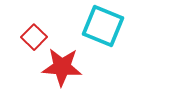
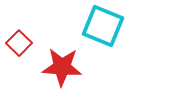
red square: moved 15 px left, 6 px down
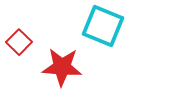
red square: moved 1 px up
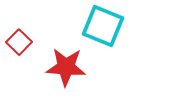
red star: moved 4 px right
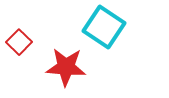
cyan square: moved 1 px right, 1 px down; rotated 12 degrees clockwise
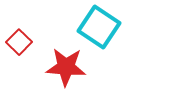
cyan square: moved 5 px left
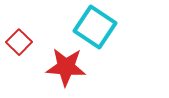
cyan square: moved 4 px left
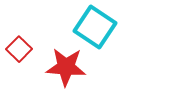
red square: moved 7 px down
